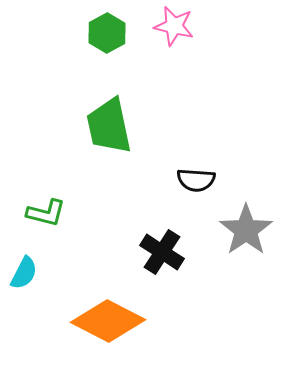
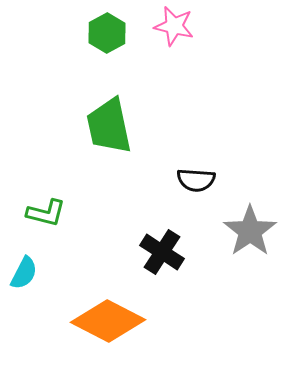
gray star: moved 4 px right, 1 px down
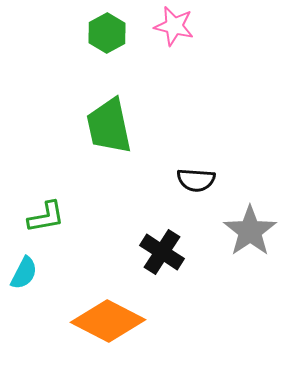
green L-shape: moved 4 px down; rotated 24 degrees counterclockwise
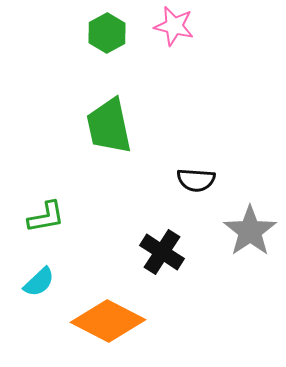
cyan semicircle: moved 15 px right, 9 px down; rotated 20 degrees clockwise
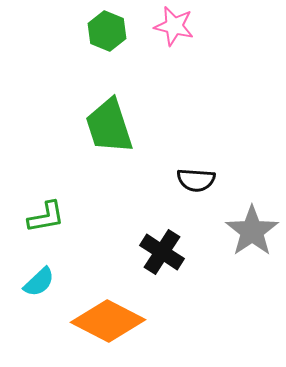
green hexagon: moved 2 px up; rotated 9 degrees counterclockwise
green trapezoid: rotated 6 degrees counterclockwise
gray star: moved 2 px right
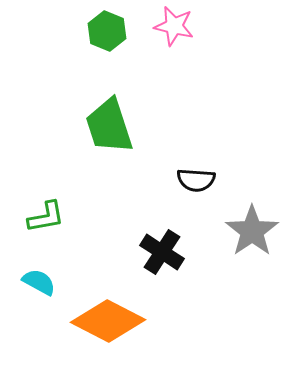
cyan semicircle: rotated 108 degrees counterclockwise
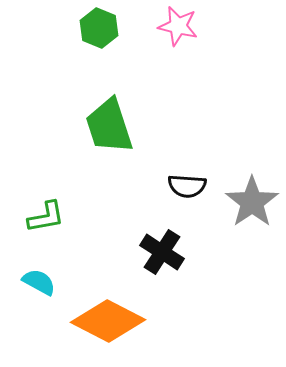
pink star: moved 4 px right
green hexagon: moved 8 px left, 3 px up
black semicircle: moved 9 px left, 6 px down
gray star: moved 29 px up
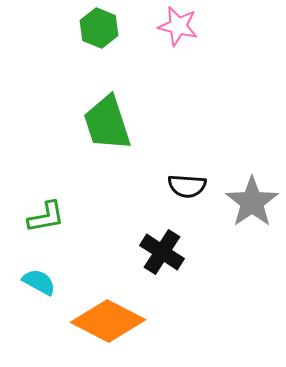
green trapezoid: moved 2 px left, 3 px up
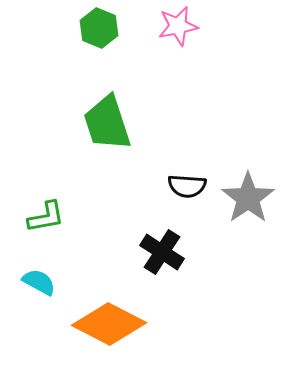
pink star: rotated 24 degrees counterclockwise
gray star: moved 4 px left, 4 px up
orange diamond: moved 1 px right, 3 px down
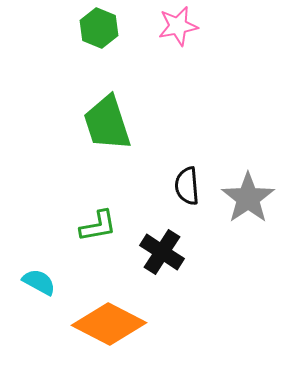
black semicircle: rotated 81 degrees clockwise
green L-shape: moved 52 px right, 9 px down
